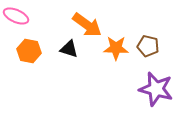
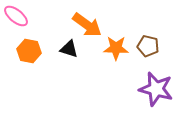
pink ellipse: rotated 15 degrees clockwise
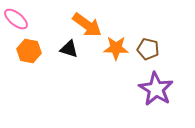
pink ellipse: moved 3 px down
brown pentagon: moved 3 px down
purple star: rotated 16 degrees clockwise
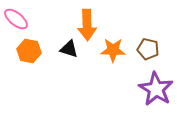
orange arrow: rotated 52 degrees clockwise
orange star: moved 3 px left, 2 px down
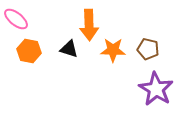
orange arrow: moved 2 px right
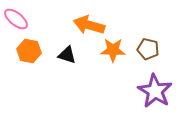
orange arrow: rotated 108 degrees clockwise
black triangle: moved 2 px left, 6 px down
purple star: moved 1 px left, 2 px down
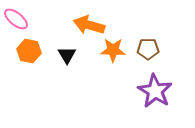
brown pentagon: rotated 15 degrees counterclockwise
black triangle: rotated 42 degrees clockwise
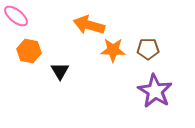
pink ellipse: moved 3 px up
black triangle: moved 7 px left, 16 px down
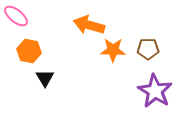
black triangle: moved 15 px left, 7 px down
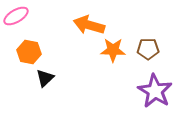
pink ellipse: rotated 70 degrees counterclockwise
orange hexagon: moved 1 px down
black triangle: rotated 18 degrees clockwise
